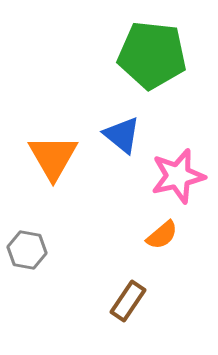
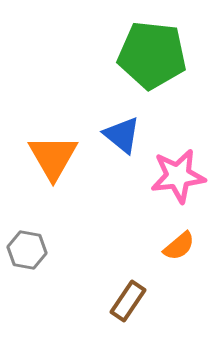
pink star: rotated 6 degrees clockwise
orange semicircle: moved 17 px right, 11 px down
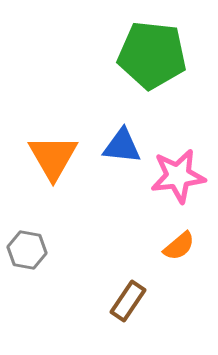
blue triangle: moved 11 px down; rotated 33 degrees counterclockwise
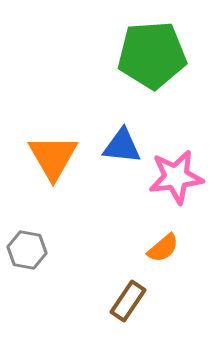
green pentagon: rotated 10 degrees counterclockwise
pink star: moved 2 px left, 1 px down
orange semicircle: moved 16 px left, 2 px down
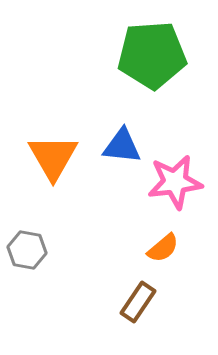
pink star: moved 1 px left, 5 px down
brown rectangle: moved 10 px right, 1 px down
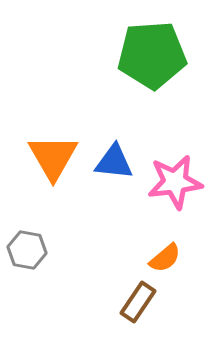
blue triangle: moved 8 px left, 16 px down
orange semicircle: moved 2 px right, 10 px down
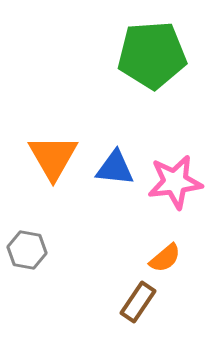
blue triangle: moved 1 px right, 6 px down
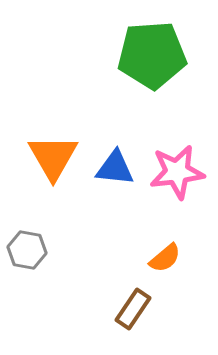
pink star: moved 2 px right, 10 px up
brown rectangle: moved 5 px left, 7 px down
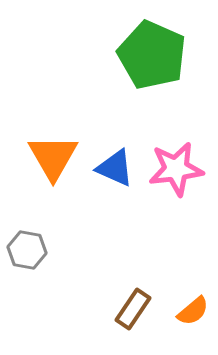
green pentagon: rotated 28 degrees clockwise
blue triangle: rotated 18 degrees clockwise
pink star: moved 1 px left, 3 px up
orange semicircle: moved 28 px right, 53 px down
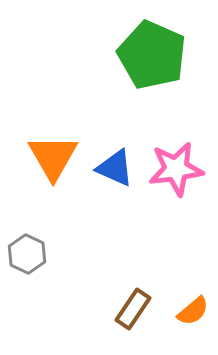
gray hexagon: moved 4 px down; rotated 15 degrees clockwise
